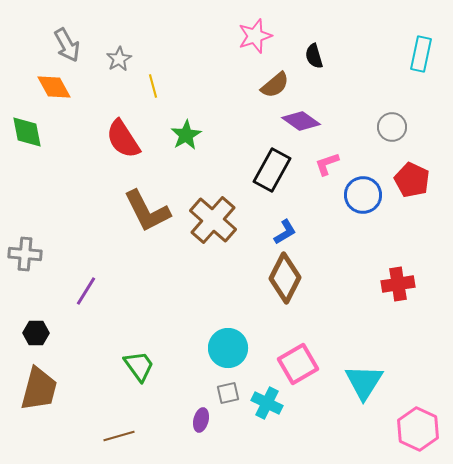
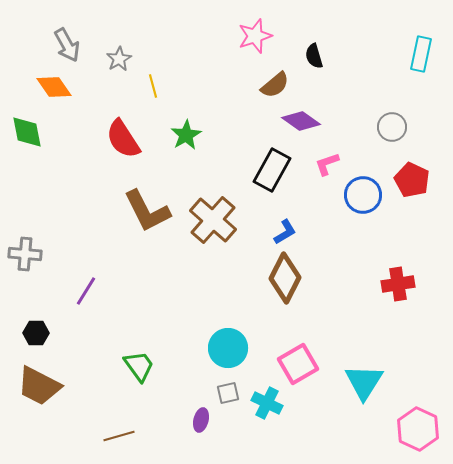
orange diamond: rotated 6 degrees counterclockwise
brown trapezoid: moved 3 px up; rotated 102 degrees clockwise
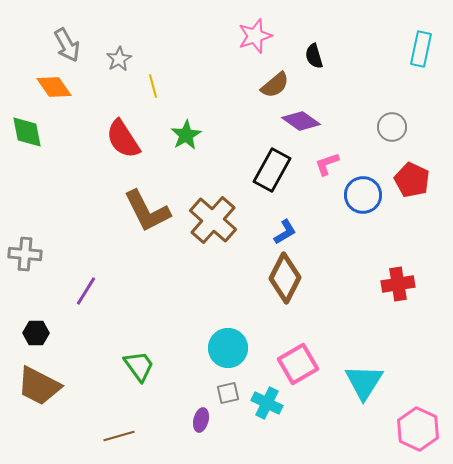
cyan rectangle: moved 5 px up
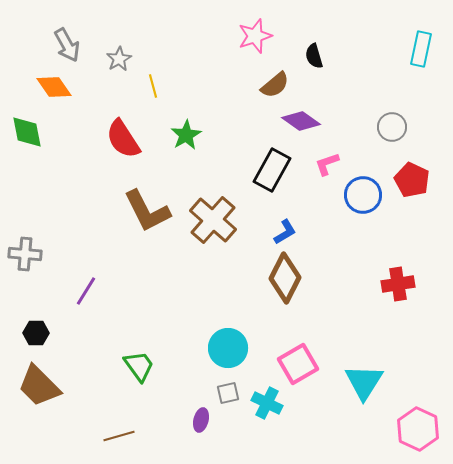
brown trapezoid: rotated 18 degrees clockwise
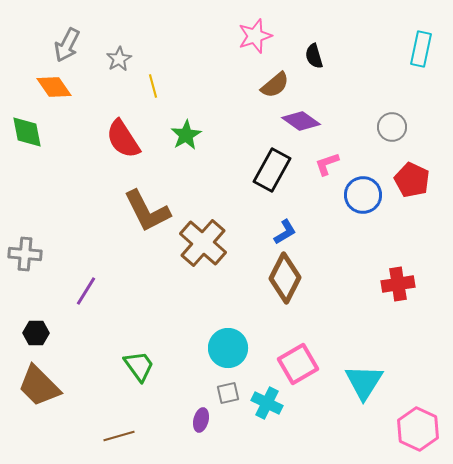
gray arrow: rotated 56 degrees clockwise
brown cross: moved 10 px left, 23 px down
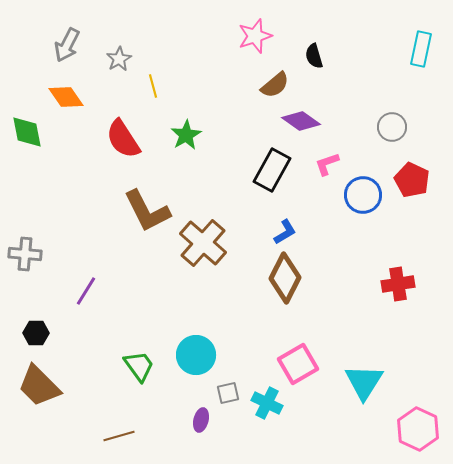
orange diamond: moved 12 px right, 10 px down
cyan circle: moved 32 px left, 7 px down
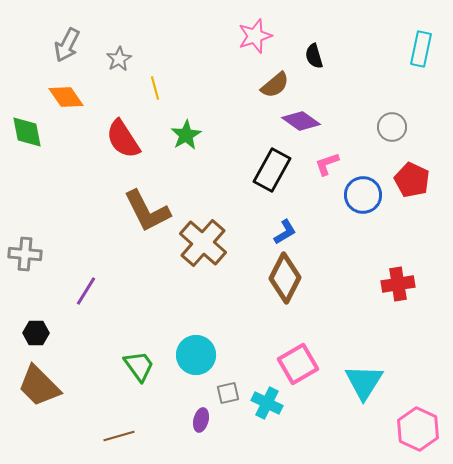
yellow line: moved 2 px right, 2 px down
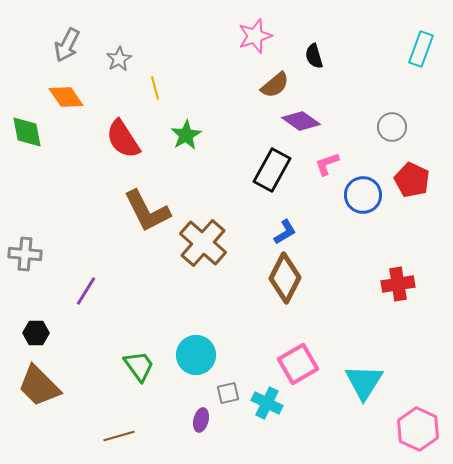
cyan rectangle: rotated 8 degrees clockwise
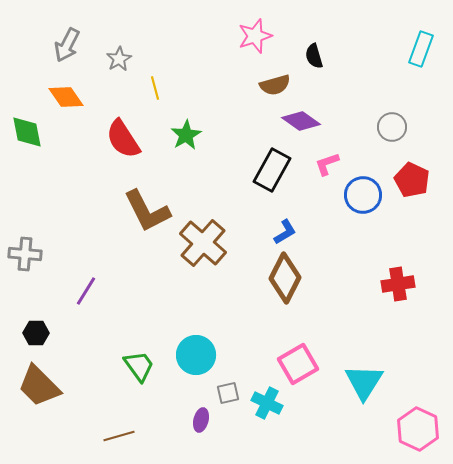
brown semicircle: rotated 24 degrees clockwise
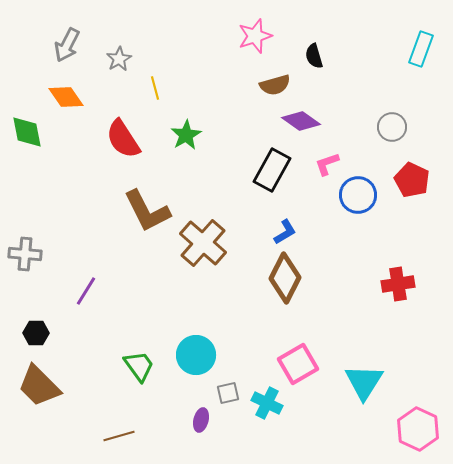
blue circle: moved 5 px left
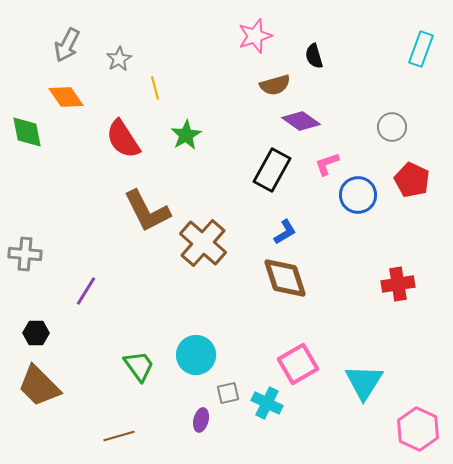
brown diamond: rotated 45 degrees counterclockwise
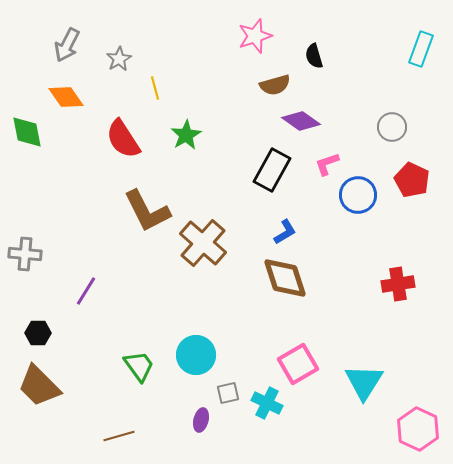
black hexagon: moved 2 px right
